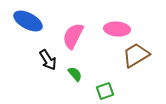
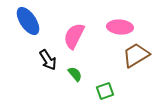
blue ellipse: rotated 28 degrees clockwise
pink ellipse: moved 3 px right, 2 px up
pink semicircle: moved 1 px right
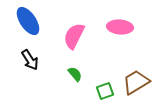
brown trapezoid: moved 27 px down
black arrow: moved 18 px left
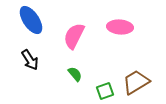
blue ellipse: moved 3 px right, 1 px up
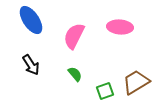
black arrow: moved 1 px right, 5 px down
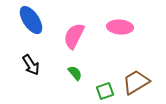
green semicircle: moved 1 px up
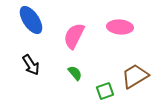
brown trapezoid: moved 1 px left, 6 px up
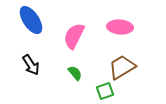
brown trapezoid: moved 13 px left, 9 px up
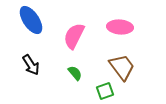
brown trapezoid: rotated 84 degrees clockwise
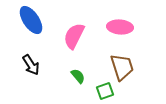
brown trapezoid: rotated 20 degrees clockwise
green semicircle: moved 3 px right, 3 px down
